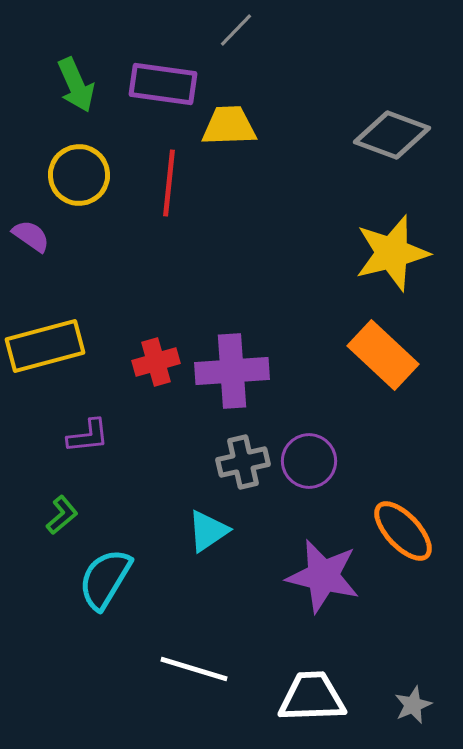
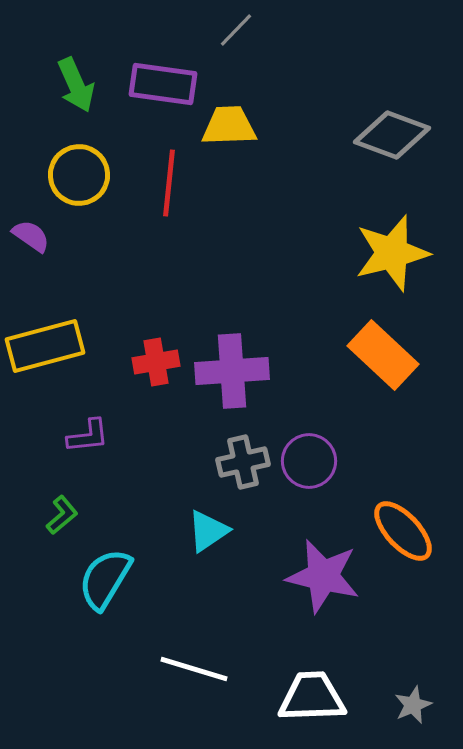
red cross: rotated 6 degrees clockwise
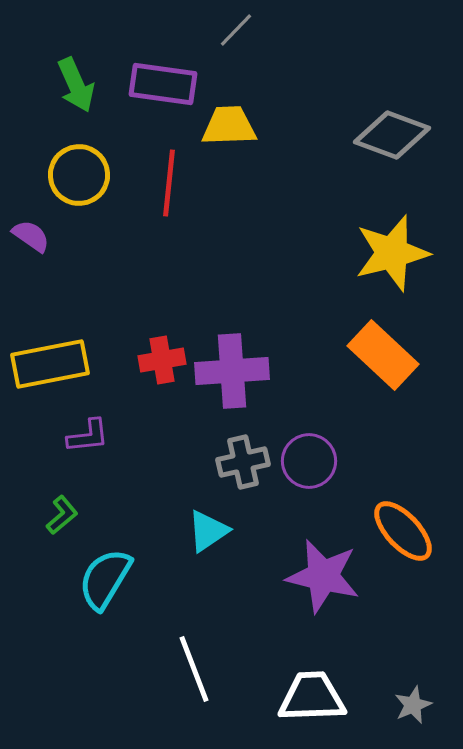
yellow rectangle: moved 5 px right, 18 px down; rotated 4 degrees clockwise
red cross: moved 6 px right, 2 px up
white line: rotated 52 degrees clockwise
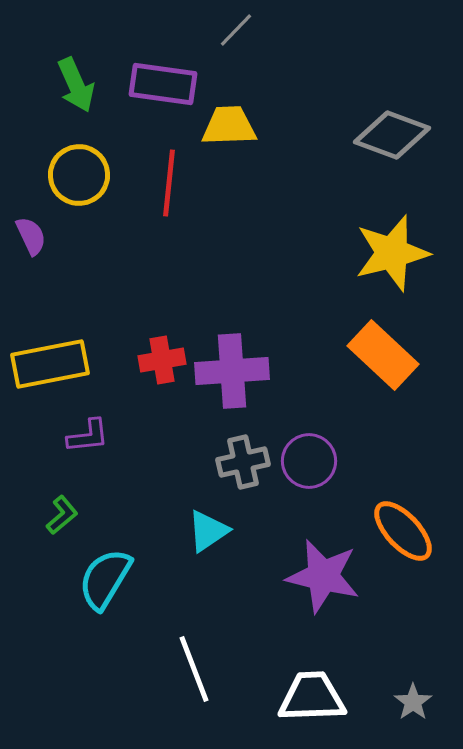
purple semicircle: rotated 30 degrees clockwise
gray star: moved 3 px up; rotated 12 degrees counterclockwise
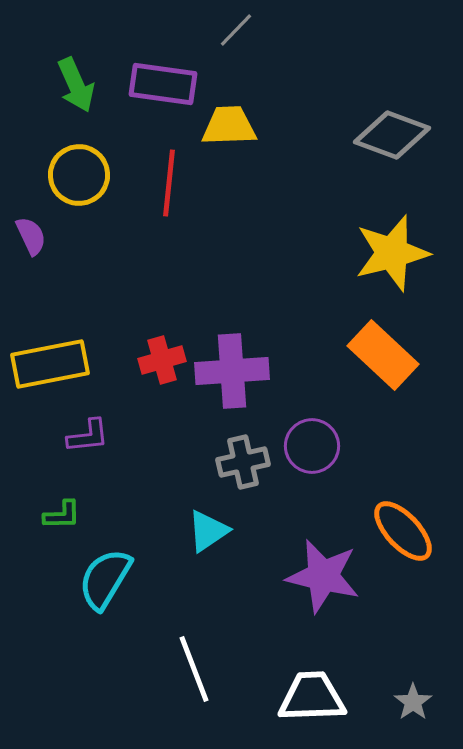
red cross: rotated 6 degrees counterclockwise
purple circle: moved 3 px right, 15 px up
green L-shape: rotated 39 degrees clockwise
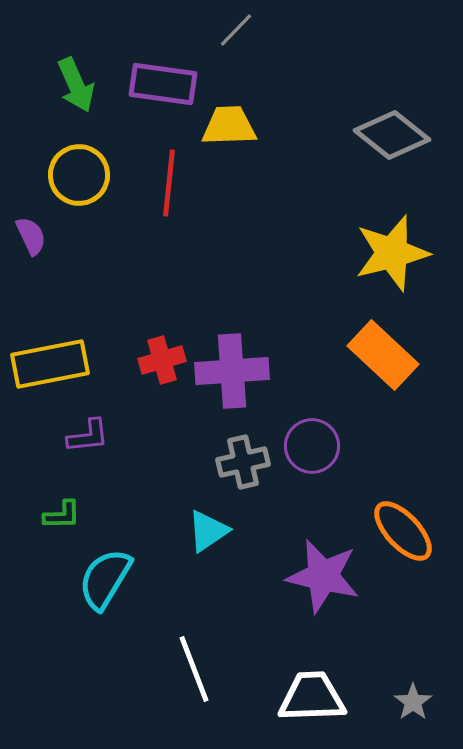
gray diamond: rotated 18 degrees clockwise
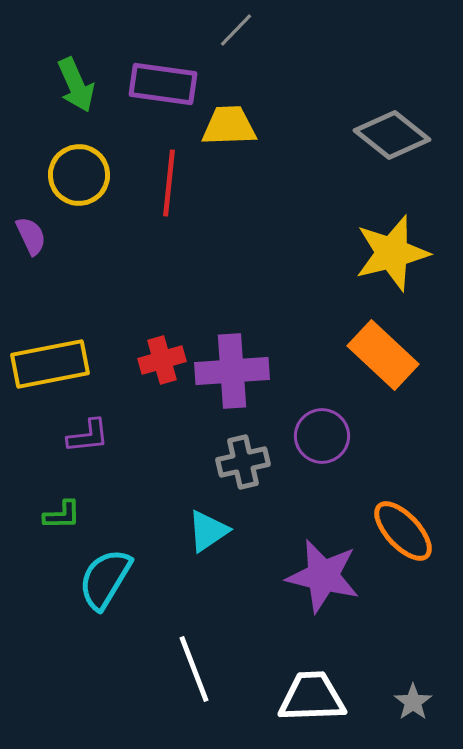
purple circle: moved 10 px right, 10 px up
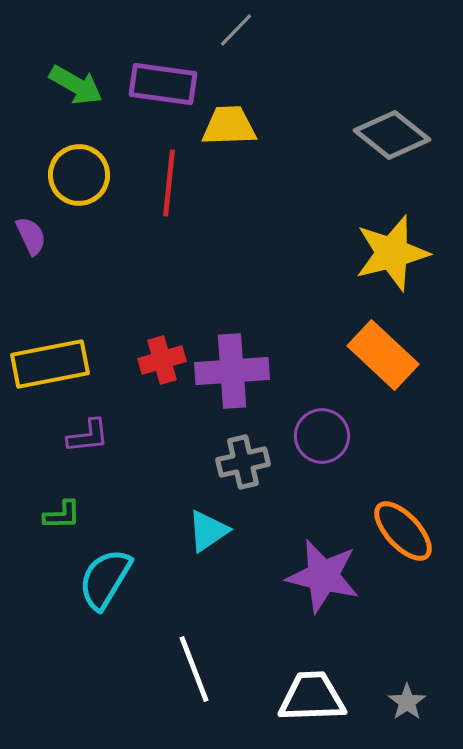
green arrow: rotated 36 degrees counterclockwise
gray star: moved 6 px left
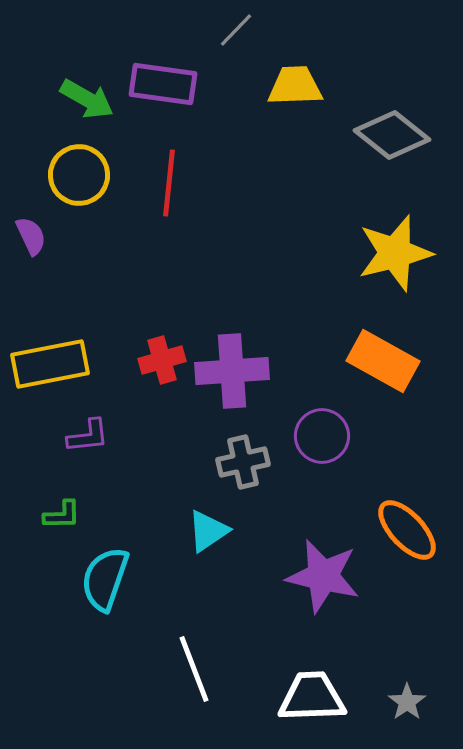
green arrow: moved 11 px right, 14 px down
yellow trapezoid: moved 66 px right, 40 px up
yellow star: moved 3 px right
orange rectangle: moved 6 px down; rotated 14 degrees counterclockwise
orange ellipse: moved 4 px right, 1 px up
cyan semicircle: rotated 12 degrees counterclockwise
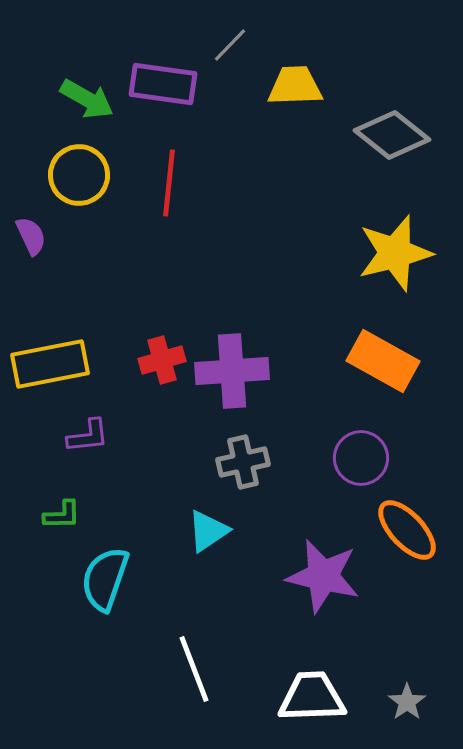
gray line: moved 6 px left, 15 px down
purple circle: moved 39 px right, 22 px down
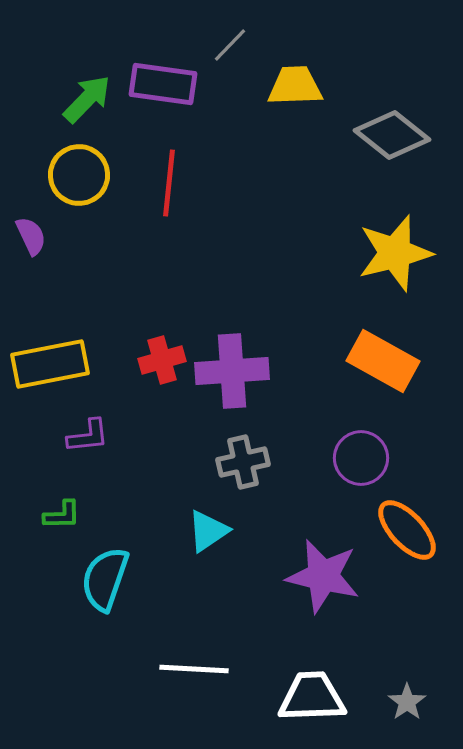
green arrow: rotated 76 degrees counterclockwise
white line: rotated 66 degrees counterclockwise
